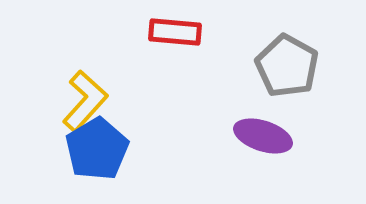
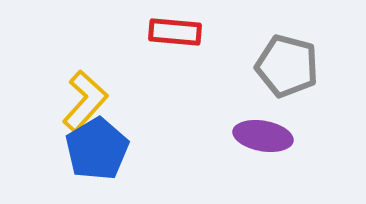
gray pentagon: rotated 14 degrees counterclockwise
purple ellipse: rotated 8 degrees counterclockwise
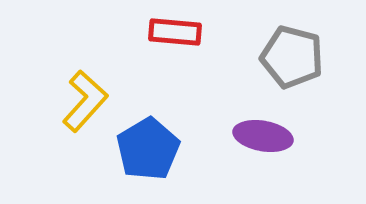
gray pentagon: moved 5 px right, 9 px up
blue pentagon: moved 51 px right
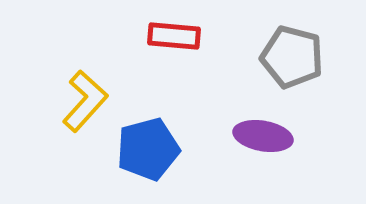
red rectangle: moved 1 px left, 4 px down
blue pentagon: rotated 16 degrees clockwise
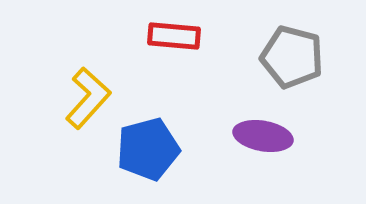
yellow L-shape: moved 3 px right, 3 px up
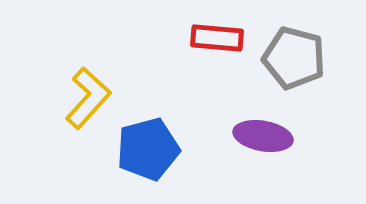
red rectangle: moved 43 px right, 2 px down
gray pentagon: moved 2 px right, 1 px down
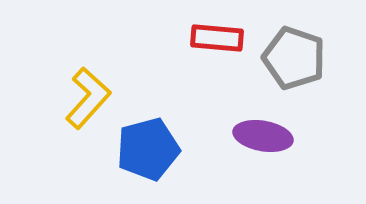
gray pentagon: rotated 4 degrees clockwise
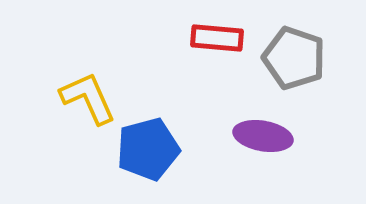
yellow L-shape: rotated 66 degrees counterclockwise
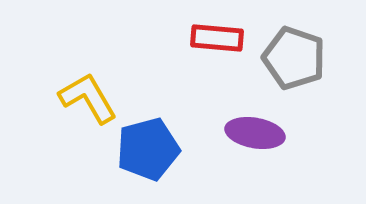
yellow L-shape: rotated 6 degrees counterclockwise
purple ellipse: moved 8 px left, 3 px up
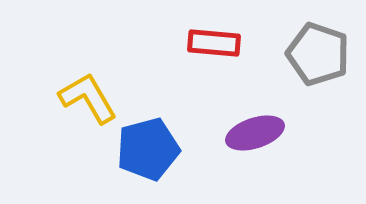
red rectangle: moved 3 px left, 5 px down
gray pentagon: moved 24 px right, 4 px up
purple ellipse: rotated 28 degrees counterclockwise
